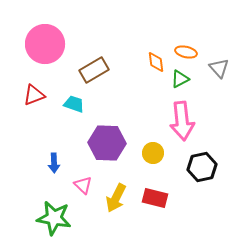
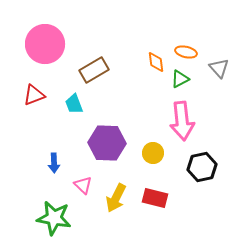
cyan trapezoid: rotated 130 degrees counterclockwise
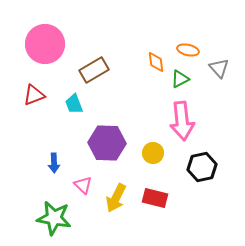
orange ellipse: moved 2 px right, 2 px up
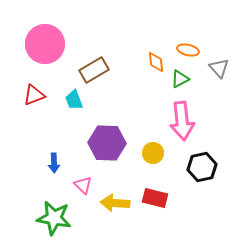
cyan trapezoid: moved 4 px up
yellow arrow: moved 1 px left, 5 px down; rotated 68 degrees clockwise
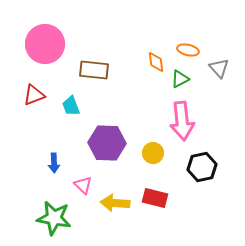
brown rectangle: rotated 36 degrees clockwise
cyan trapezoid: moved 3 px left, 6 px down
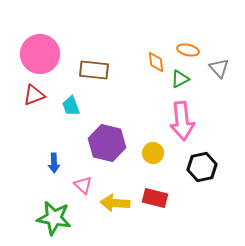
pink circle: moved 5 px left, 10 px down
purple hexagon: rotated 12 degrees clockwise
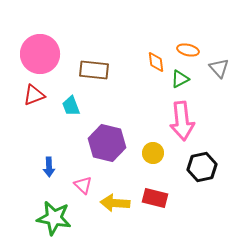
blue arrow: moved 5 px left, 4 px down
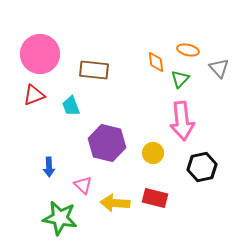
green triangle: rotated 18 degrees counterclockwise
green star: moved 6 px right
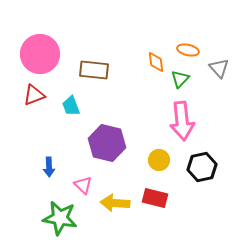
yellow circle: moved 6 px right, 7 px down
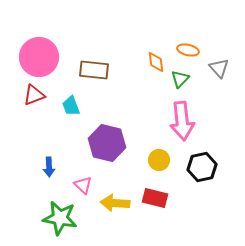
pink circle: moved 1 px left, 3 px down
